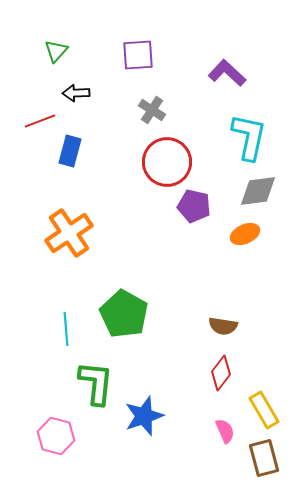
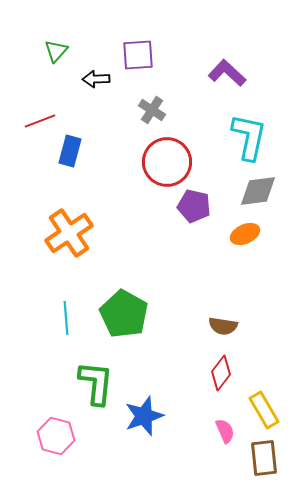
black arrow: moved 20 px right, 14 px up
cyan line: moved 11 px up
brown rectangle: rotated 9 degrees clockwise
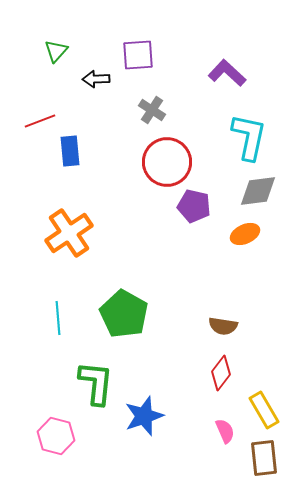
blue rectangle: rotated 20 degrees counterclockwise
cyan line: moved 8 px left
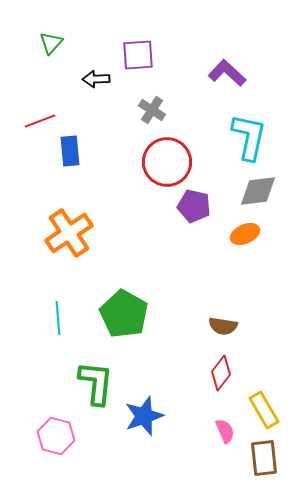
green triangle: moved 5 px left, 8 px up
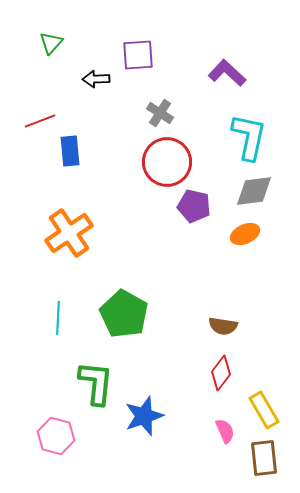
gray cross: moved 8 px right, 3 px down
gray diamond: moved 4 px left
cyan line: rotated 8 degrees clockwise
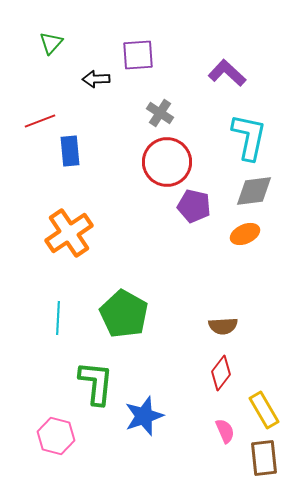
brown semicircle: rotated 12 degrees counterclockwise
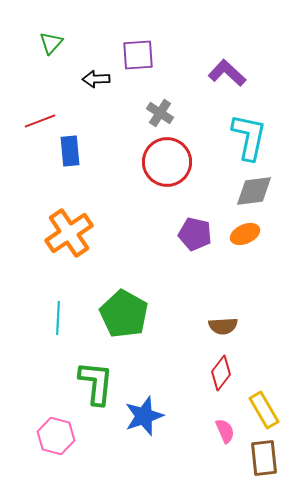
purple pentagon: moved 1 px right, 28 px down
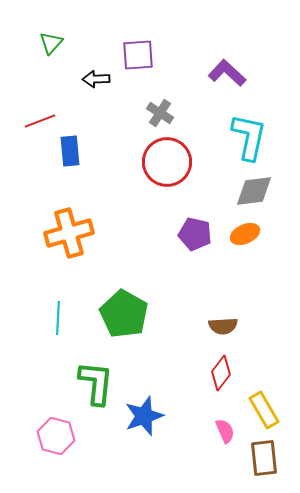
orange cross: rotated 18 degrees clockwise
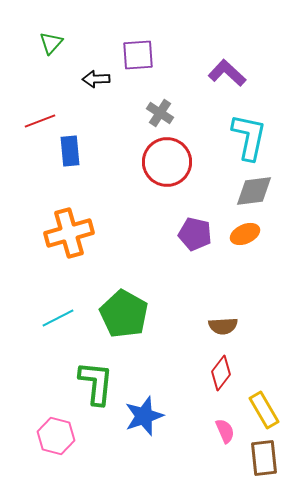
cyan line: rotated 60 degrees clockwise
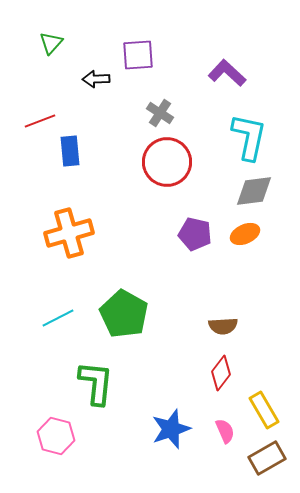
blue star: moved 27 px right, 13 px down
brown rectangle: moved 3 px right; rotated 66 degrees clockwise
